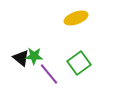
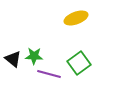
black triangle: moved 8 px left, 1 px down
purple line: rotated 35 degrees counterclockwise
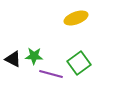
black triangle: rotated 12 degrees counterclockwise
purple line: moved 2 px right
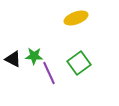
purple line: moved 2 px left, 1 px up; rotated 50 degrees clockwise
